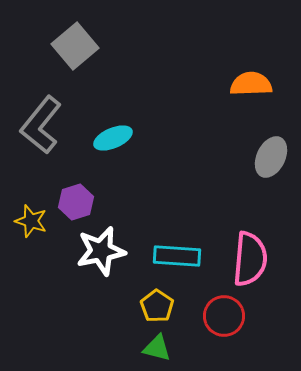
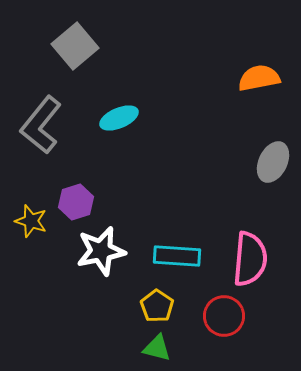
orange semicircle: moved 8 px right, 6 px up; rotated 9 degrees counterclockwise
cyan ellipse: moved 6 px right, 20 px up
gray ellipse: moved 2 px right, 5 px down
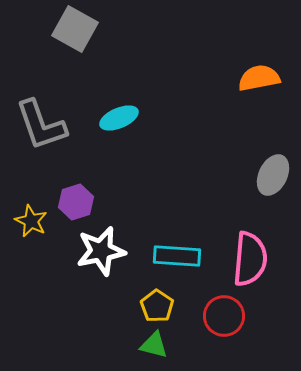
gray square: moved 17 px up; rotated 21 degrees counterclockwise
gray L-shape: rotated 58 degrees counterclockwise
gray ellipse: moved 13 px down
yellow star: rotated 8 degrees clockwise
green triangle: moved 3 px left, 3 px up
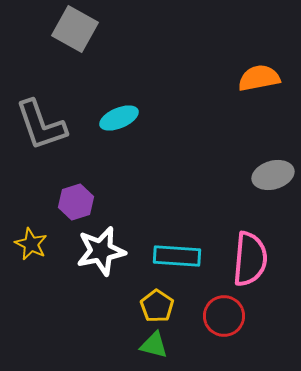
gray ellipse: rotated 48 degrees clockwise
yellow star: moved 23 px down
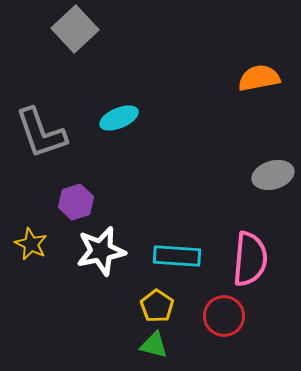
gray square: rotated 18 degrees clockwise
gray L-shape: moved 8 px down
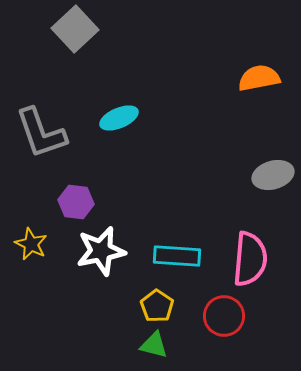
purple hexagon: rotated 24 degrees clockwise
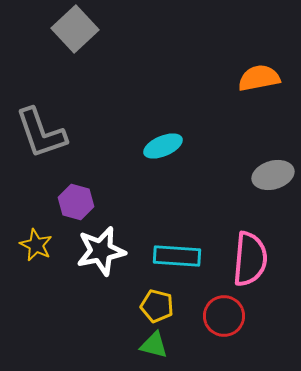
cyan ellipse: moved 44 px right, 28 px down
purple hexagon: rotated 8 degrees clockwise
yellow star: moved 5 px right, 1 px down
yellow pentagon: rotated 20 degrees counterclockwise
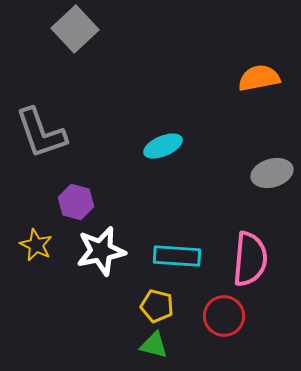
gray ellipse: moved 1 px left, 2 px up
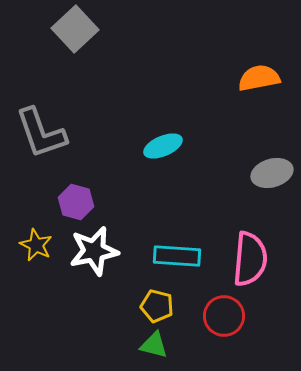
white star: moved 7 px left
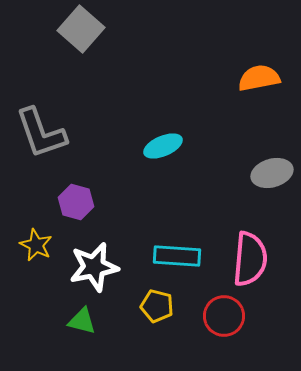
gray square: moved 6 px right; rotated 6 degrees counterclockwise
white star: moved 16 px down
green triangle: moved 72 px left, 24 px up
